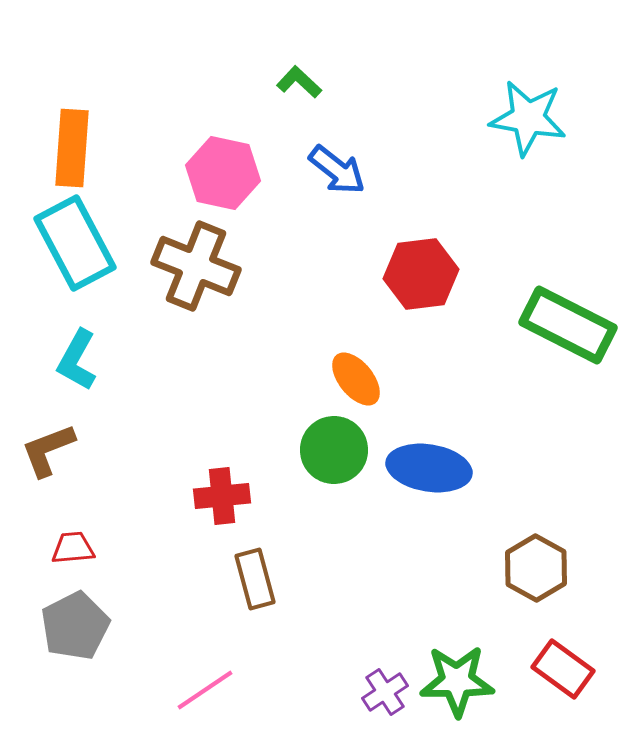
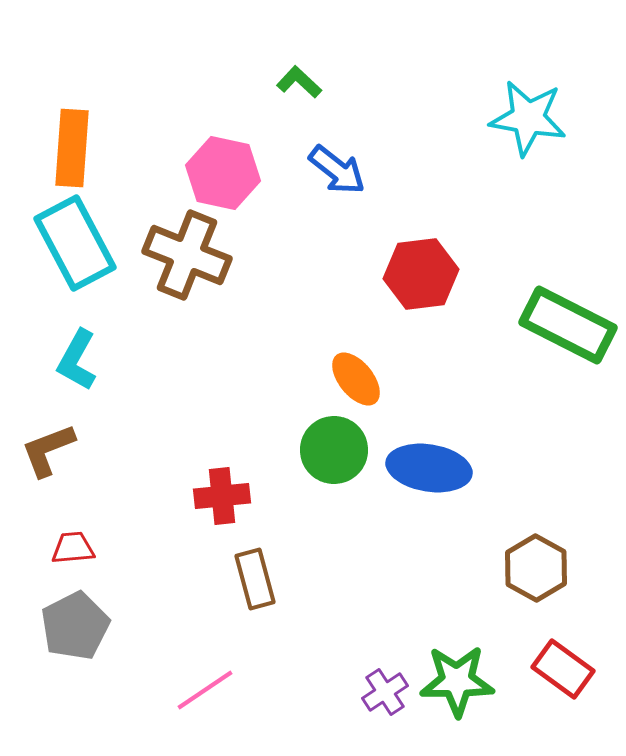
brown cross: moved 9 px left, 11 px up
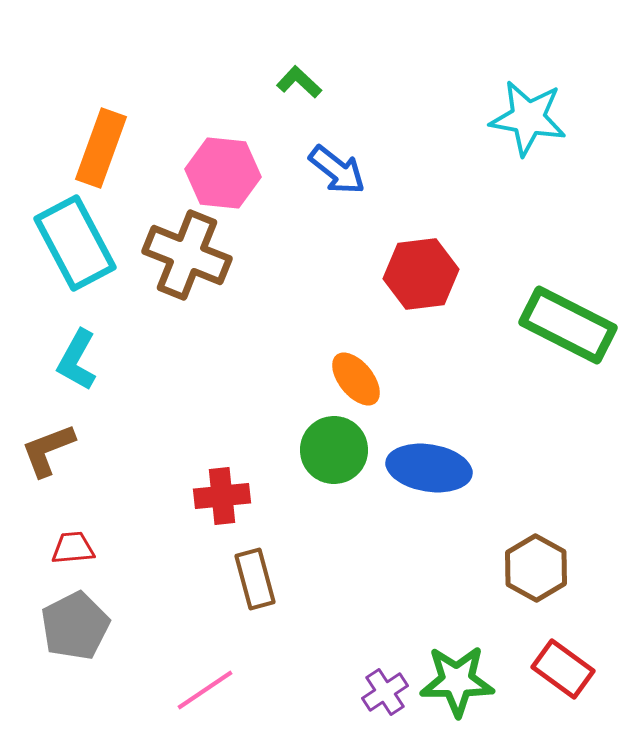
orange rectangle: moved 29 px right; rotated 16 degrees clockwise
pink hexagon: rotated 6 degrees counterclockwise
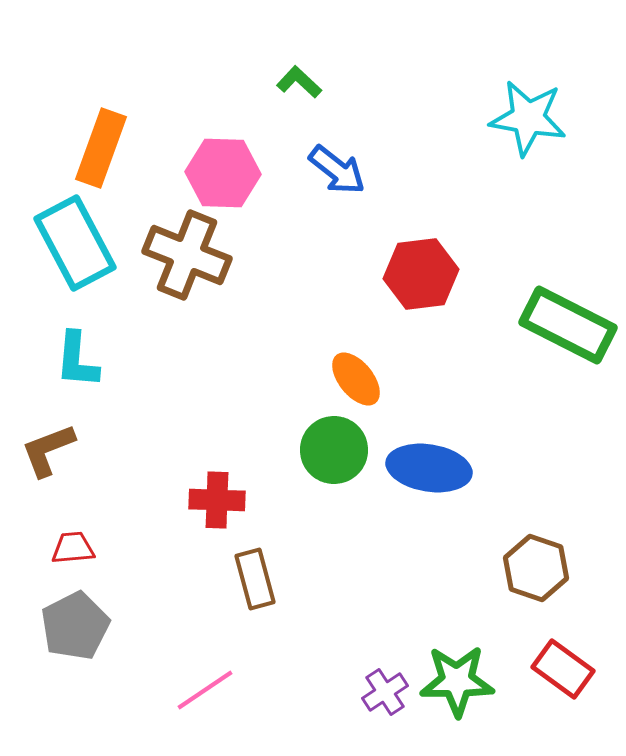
pink hexagon: rotated 4 degrees counterclockwise
cyan L-shape: rotated 24 degrees counterclockwise
red cross: moved 5 px left, 4 px down; rotated 8 degrees clockwise
brown hexagon: rotated 10 degrees counterclockwise
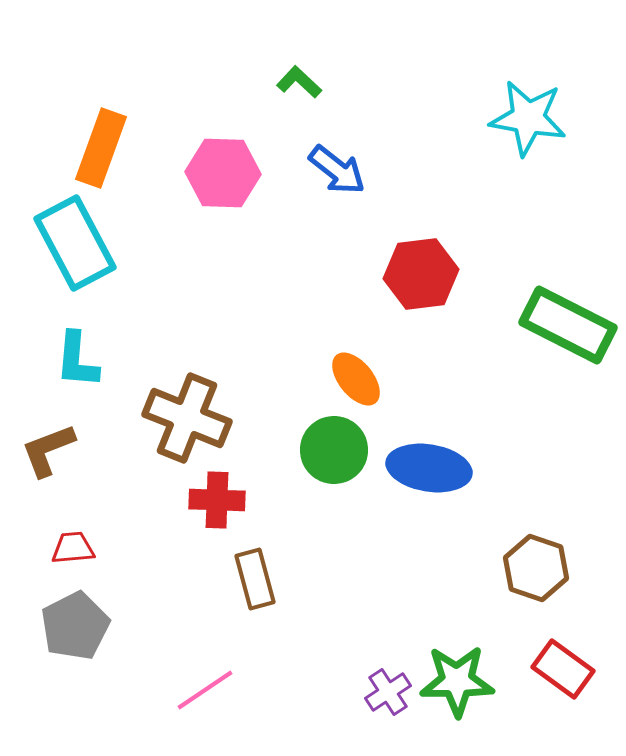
brown cross: moved 163 px down
purple cross: moved 3 px right
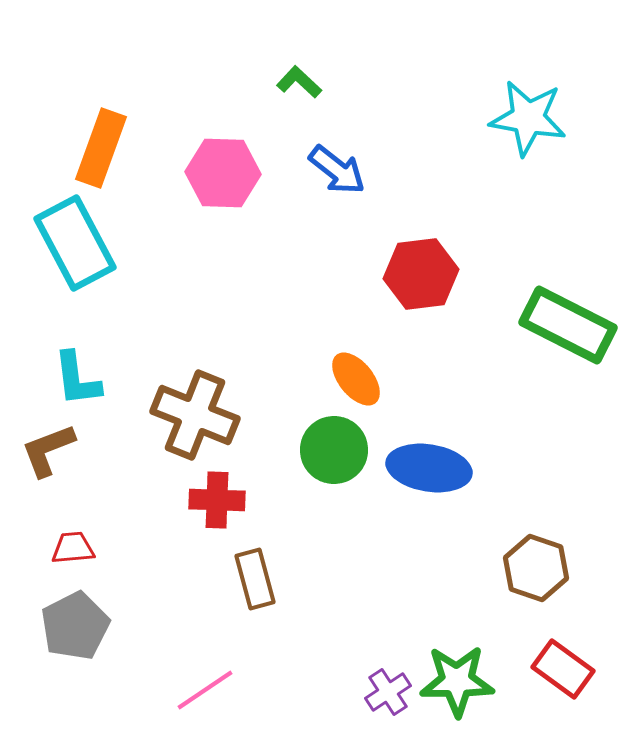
cyan L-shape: moved 19 px down; rotated 12 degrees counterclockwise
brown cross: moved 8 px right, 3 px up
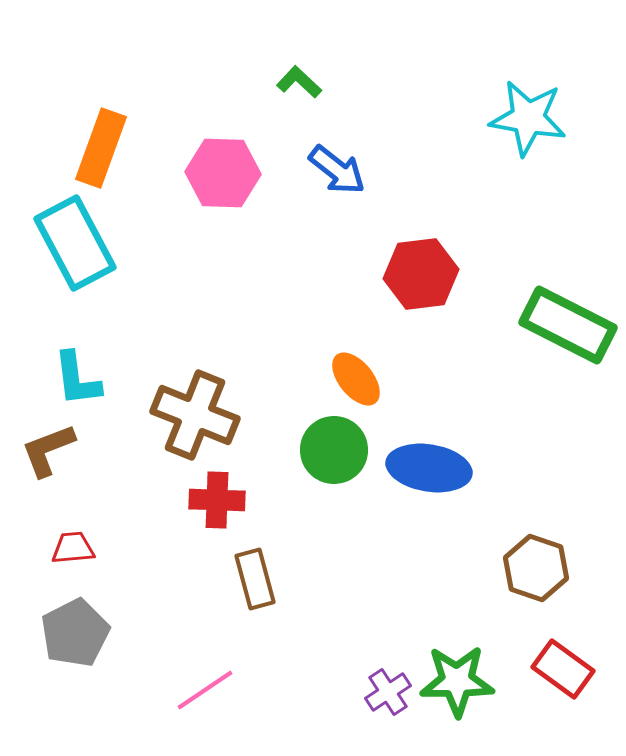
gray pentagon: moved 7 px down
